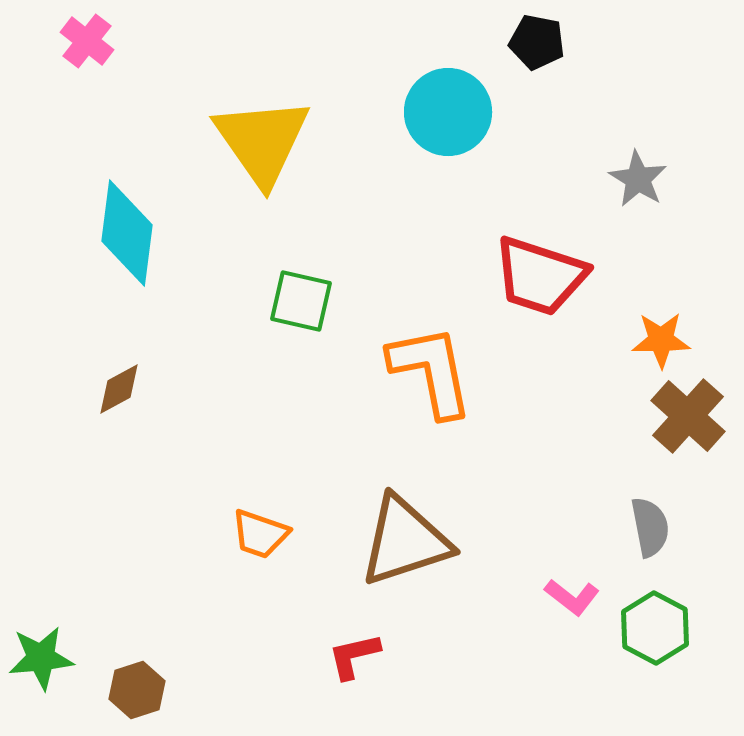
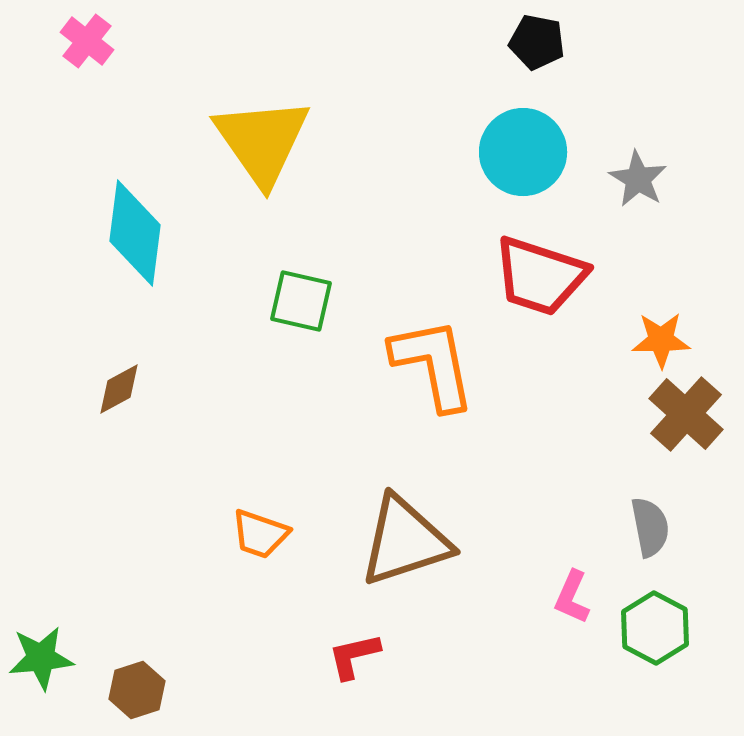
cyan circle: moved 75 px right, 40 px down
cyan diamond: moved 8 px right
orange L-shape: moved 2 px right, 7 px up
brown cross: moved 2 px left, 2 px up
pink L-shape: rotated 76 degrees clockwise
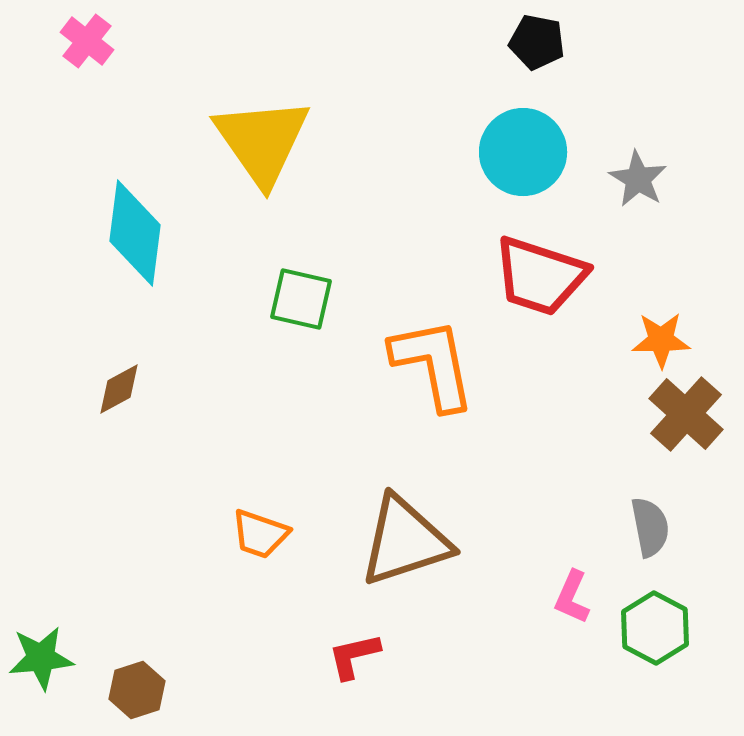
green square: moved 2 px up
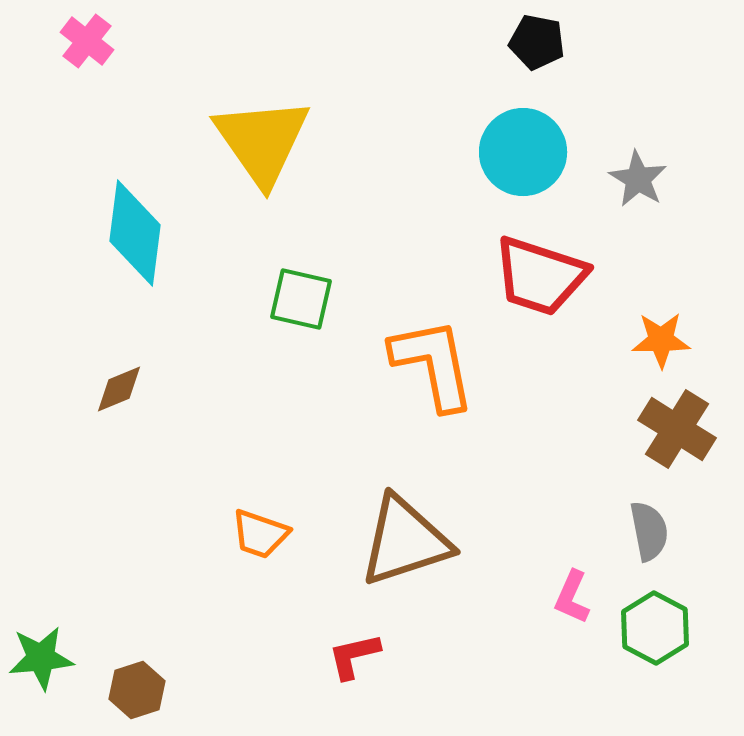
brown diamond: rotated 6 degrees clockwise
brown cross: moved 9 px left, 15 px down; rotated 10 degrees counterclockwise
gray semicircle: moved 1 px left, 4 px down
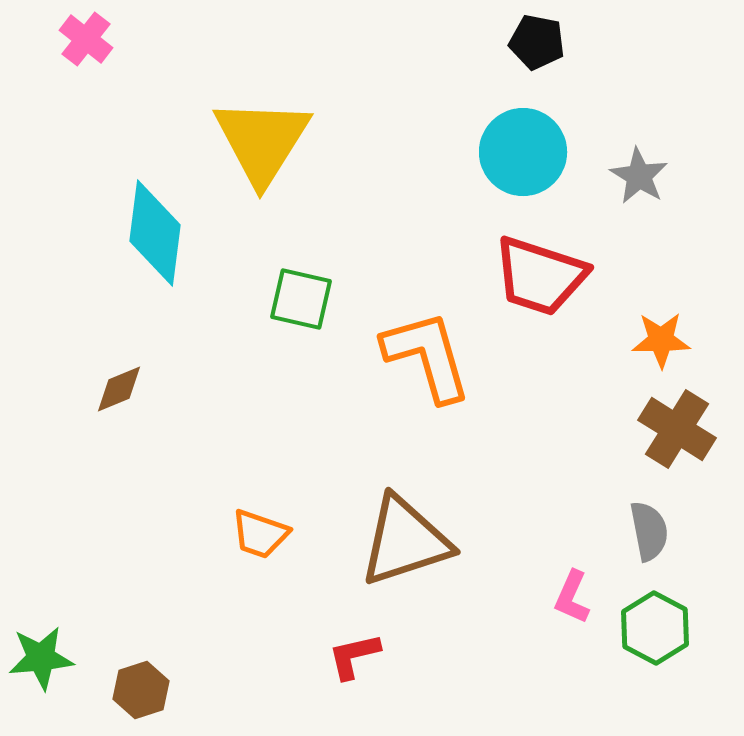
pink cross: moved 1 px left, 2 px up
yellow triangle: rotated 7 degrees clockwise
gray star: moved 1 px right, 3 px up
cyan diamond: moved 20 px right
orange L-shape: moved 6 px left, 8 px up; rotated 5 degrees counterclockwise
brown hexagon: moved 4 px right
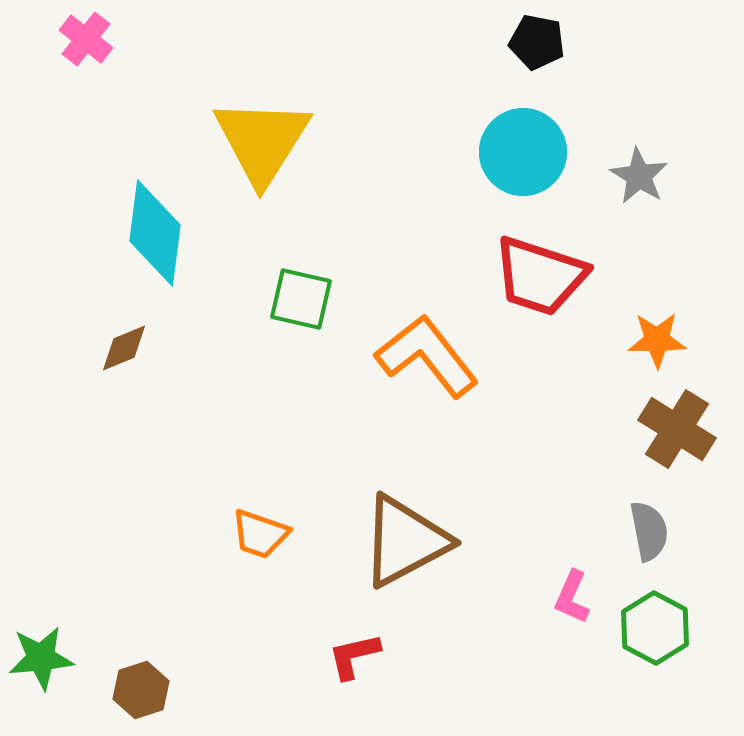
orange star: moved 4 px left
orange L-shape: rotated 22 degrees counterclockwise
brown diamond: moved 5 px right, 41 px up
brown triangle: rotated 10 degrees counterclockwise
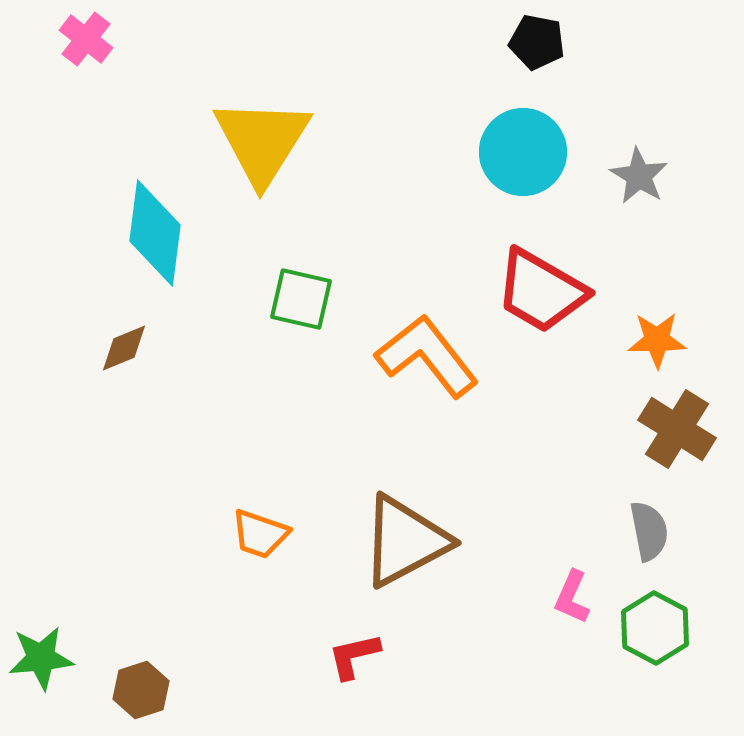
red trapezoid: moved 1 px right, 15 px down; rotated 12 degrees clockwise
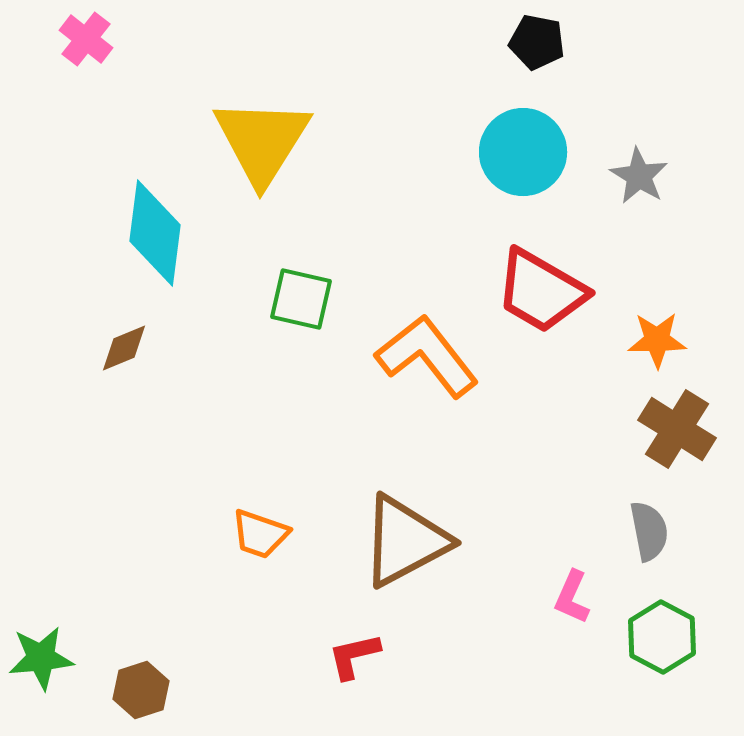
green hexagon: moved 7 px right, 9 px down
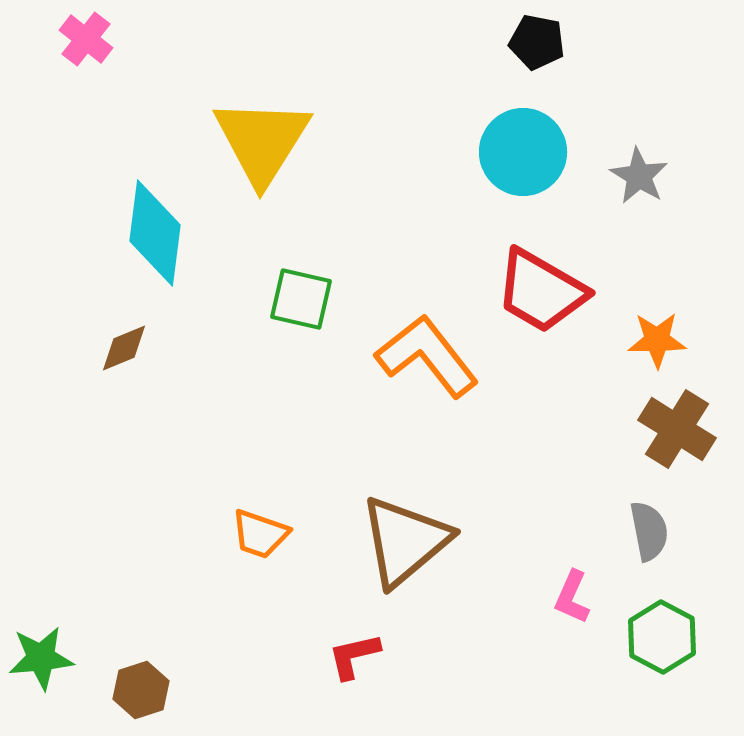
brown triangle: rotated 12 degrees counterclockwise
